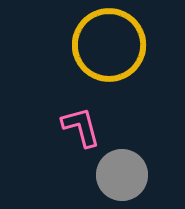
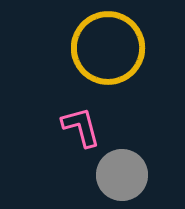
yellow circle: moved 1 px left, 3 px down
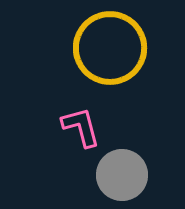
yellow circle: moved 2 px right
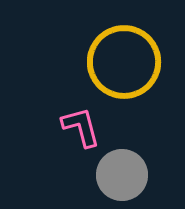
yellow circle: moved 14 px right, 14 px down
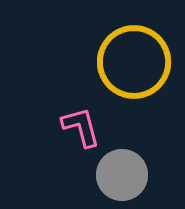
yellow circle: moved 10 px right
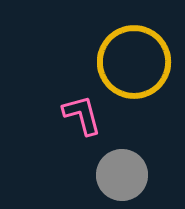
pink L-shape: moved 1 px right, 12 px up
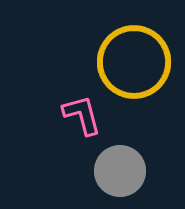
gray circle: moved 2 px left, 4 px up
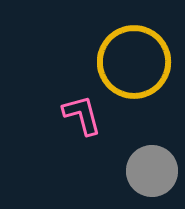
gray circle: moved 32 px right
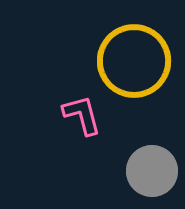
yellow circle: moved 1 px up
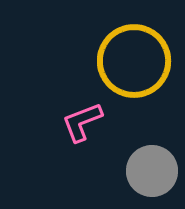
pink L-shape: moved 7 px down; rotated 96 degrees counterclockwise
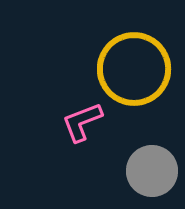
yellow circle: moved 8 px down
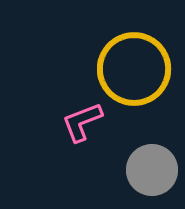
gray circle: moved 1 px up
